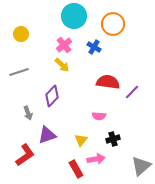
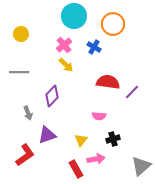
yellow arrow: moved 4 px right
gray line: rotated 18 degrees clockwise
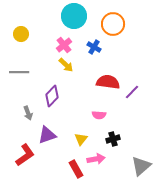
pink semicircle: moved 1 px up
yellow triangle: moved 1 px up
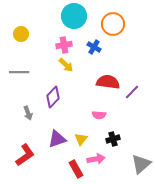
pink cross: rotated 28 degrees clockwise
purple diamond: moved 1 px right, 1 px down
purple triangle: moved 10 px right, 4 px down
gray triangle: moved 2 px up
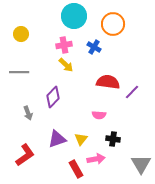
black cross: rotated 24 degrees clockwise
gray triangle: rotated 20 degrees counterclockwise
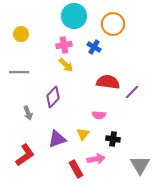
yellow triangle: moved 2 px right, 5 px up
gray triangle: moved 1 px left, 1 px down
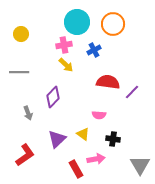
cyan circle: moved 3 px right, 6 px down
blue cross: moved 3 px down; rotated 32 degrees clockwise
yellow triangle: rotated 32 degrees counterclockwise
purple triangle: rotated 24 degrees counterclockwise
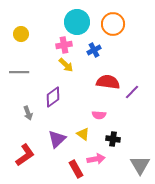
purple diamond: rotated 10 degrees clockwise
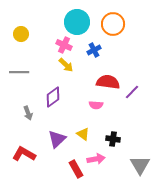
pink cross: rotated 35 degrees clockwise
pink semicircle: moved 3 px left, 10 px up
red L-shape: moved 1 px left, 1 px up; rotated 115 degrees counterclockwise
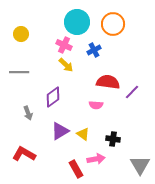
purple triangle: moved 3 px right, 8 px up; rotated 12 degrees clockwise
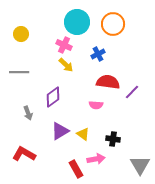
blue cross: moved 4 px right, 4 px down
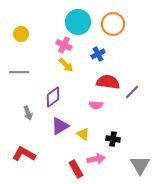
cyan circle: moved 1 px right
purple triangle: moved 5 px up
